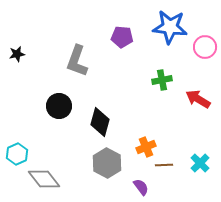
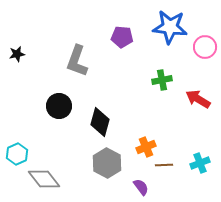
cyan cross: rotated 24 degrees clockwise
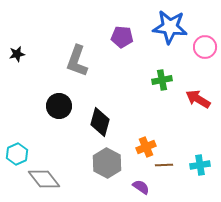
cyan cross: moved 2 px down; rotated 12 degrees clockwise
purple semicircle: rotated 18 degrees counterclockwise
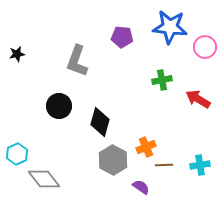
gray hexagon: moved 6 px right, 3 px up
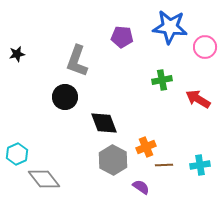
black circle: moved 6 px right, 9 px up
black diamond: moved 4 px right, 1 px down; rotated 36 degrees counterclockwise
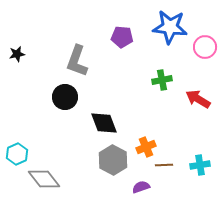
purple semicircle: rotated 54 degrees counterclockwise
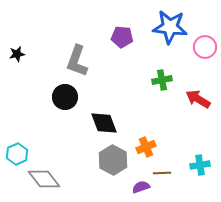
brown line: moved 2 px left, 8 px down
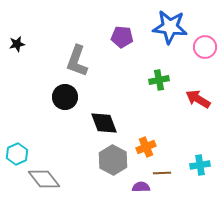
black star: moved 10 px up
green cross: moved 3 px left
purple semicircle: rotated 18 degrees clockwise
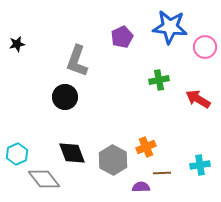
purple pentagon: rotated 30 degrees counterclockwise
black diamond: moved 32 px left, 30 px down
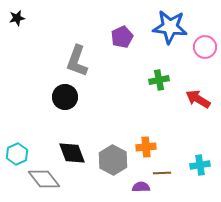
black star: moved 26 px up
orange cross: rotated 18 degrees clockwise
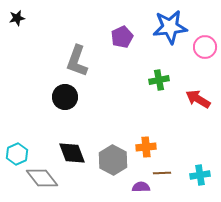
blue star: rotated 12 degrees counterclockwise
cyan cross: moved 10 px down
gray diamond: moved 2 px left, 1 px up
